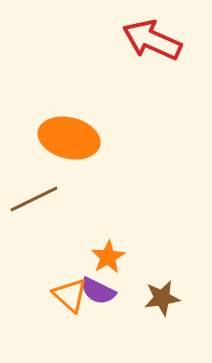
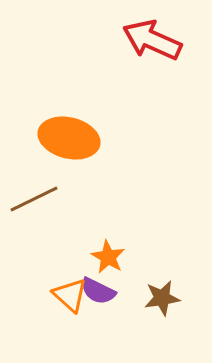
orange star: rotated 12 degrees counterclockwise
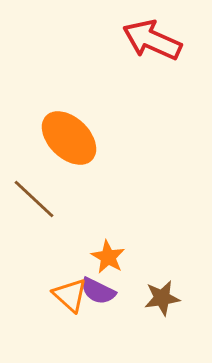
orange ellipse: rotated 30 degrees clockwise
brown line: rotated 69 degrees clockwise
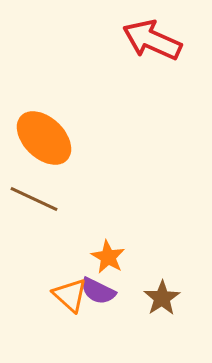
orange ellipse: moved 25 px left
brown line: rotated 18 degrees counterclockwise
brown star: rotated 24 degrees counterclockwise
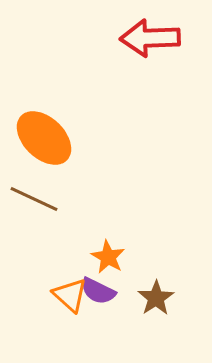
red arrow: moved 2 px left, 2 px up; rotated 26 degrees counterclockwise
brown star: moved 6 px left
